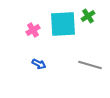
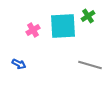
cyan square: moved 2 px down
blue arrow: moved 20 px left
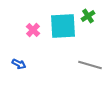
pink cross: rotated 16 degrees counterclockwise
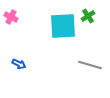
pink cross: moved 22 px left, 13 px up; rotated 16 degrees counterclockwise
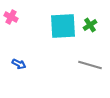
green cross: moved 2 px right, 9 px down
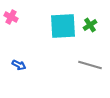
blue arrow: moved 1 px down
